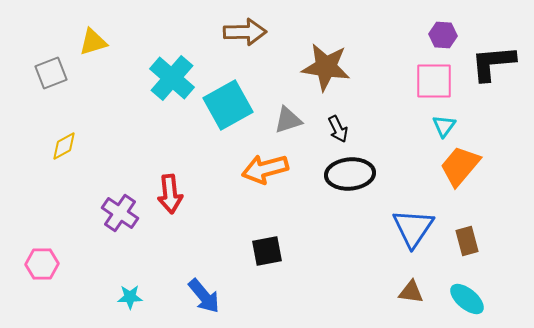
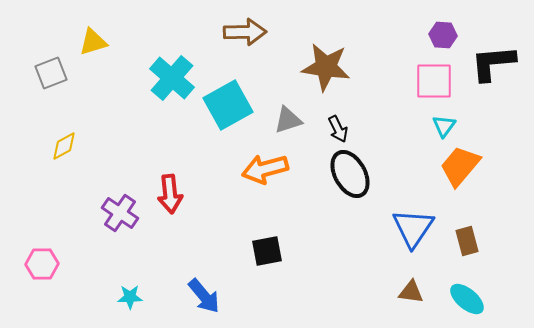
black ellipse: rotated 66 degrees clockwise
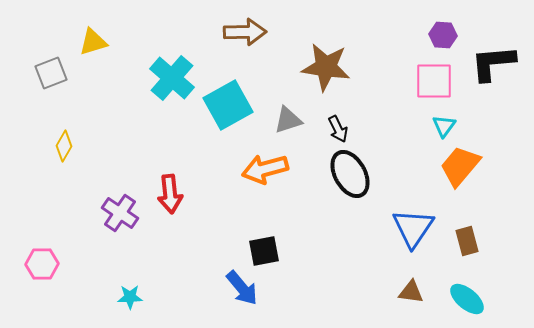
yellow diamond: rotated 32 degrees counterclockwise
black square: moved 3 px left
blue arrow: moved 38 px right, 8 px up
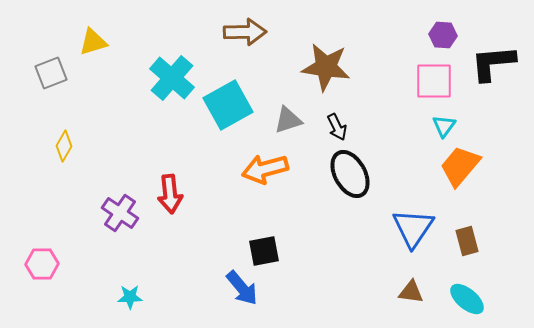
black arrow: moved 1 px left, 2 px up
